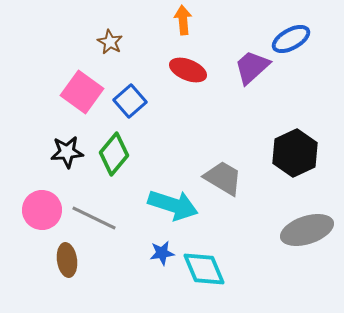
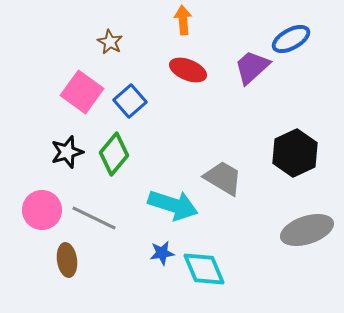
black star: rotated 12 degrees counterclockwise
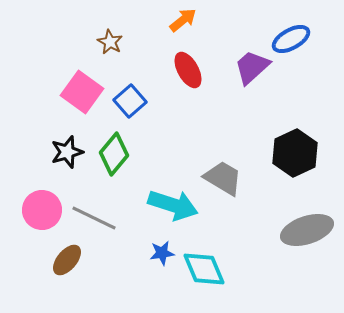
orange arrow: rotated 56 degrees clockwise
red ellipse: rotated 39 degrees clockwise
brown ellipse: rotated 48 degrees clockwise
